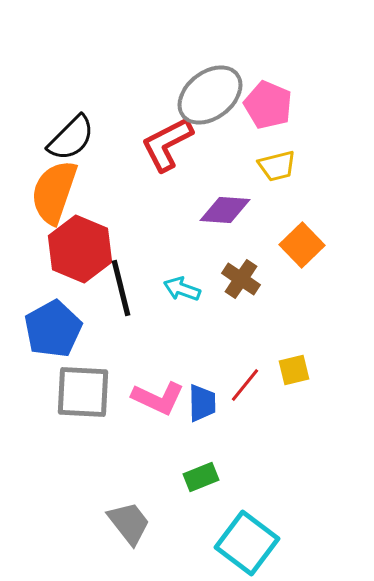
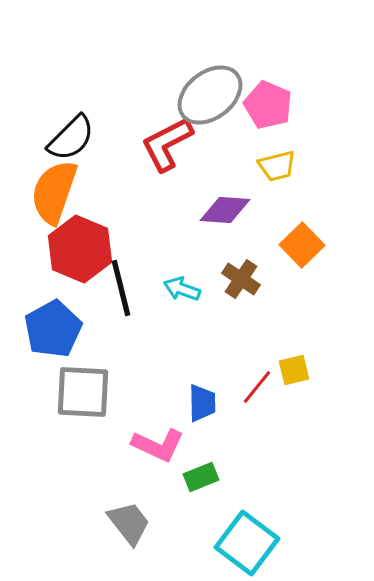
red line: moved 12 px right, 2 px down
pink L-shape: moved 47 px down
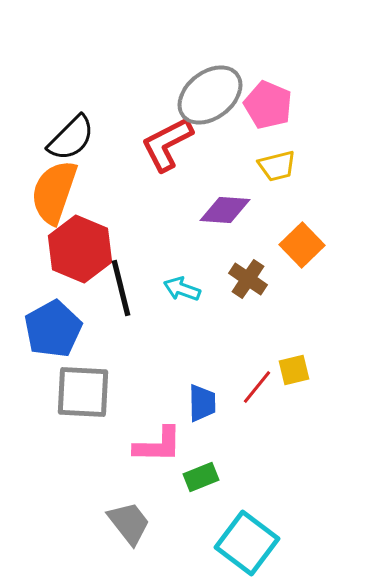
brown cross: moved 7 px right
pink L-shape: rotated 24 degrees counterclockwise
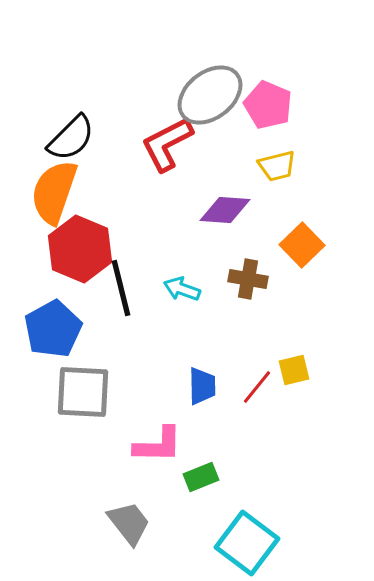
brown cross: rotated 24 degrees counterclockwise
blue trapezoid: moved 17 px up
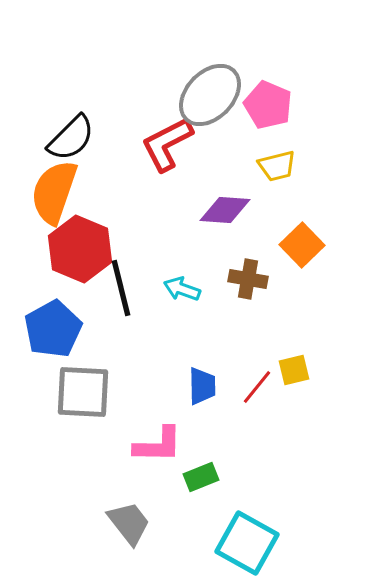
gray ellipse: rotated 8 degrees counterclockwise
cyan square: rotated 8 degrees counterclockwise
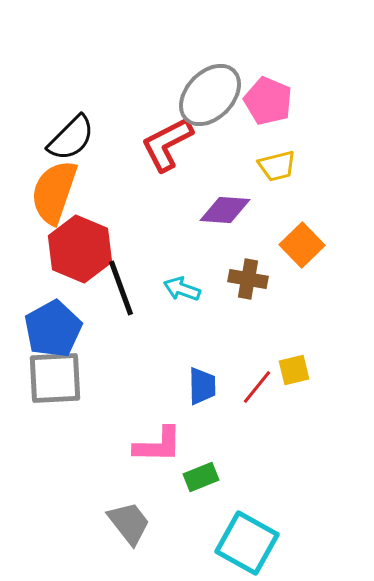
pink pentagon: moved 4 px up
black line: rotated 6 degrees counterclockwise
gray square: moved 28 px left, 14 px up; rotated 6 degrees counterclockwise
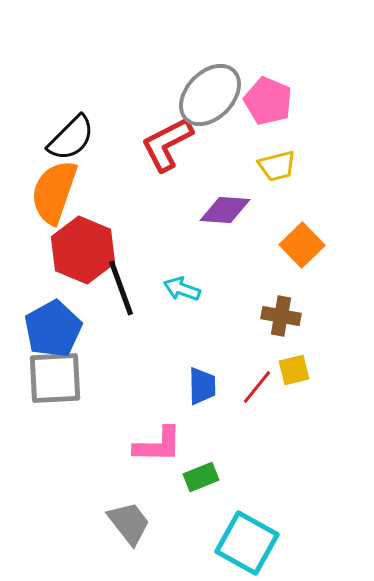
red hexagon: moved 3 px right, 1 px down
brown cross: moved 33 px right, 37 px down
